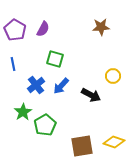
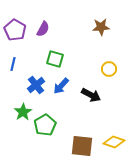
blue line: rotated 24 degrees clockwise
yellow circle: moved 4 px left, 7 px up
brown square: rotated 15 degrees clockwise
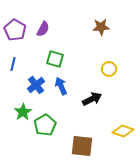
blue arrow: rotated 114 degrees clockwise
black arrow: moved 1 px right, 4 px down; rotated 54 degrees counterclockwise
yellow diamond: moved 9 px right, 11 px up
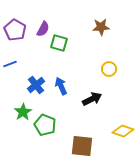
green square: moved 4 px right, 16 px up
blue line: moved 3 px left; rotated 56 degrees clockwise
green pentagon: rotated 20 degrees counterclockwise
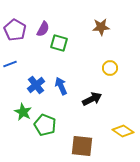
yellow circle: moved 1 px right, 1 px up
green star: rotated 12 degrees counterclockwise
yellow diamond: rotated 15 degrees clockwise
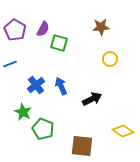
yellow circle: moved 9 px up
green pentagon: moved 2 px left, 4 px down
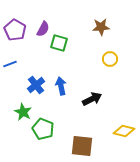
blue arrow: rotated 12 degrees clockwise
yellow diamond: moved 1 px right; rotated 20 degrees counterclockwise
